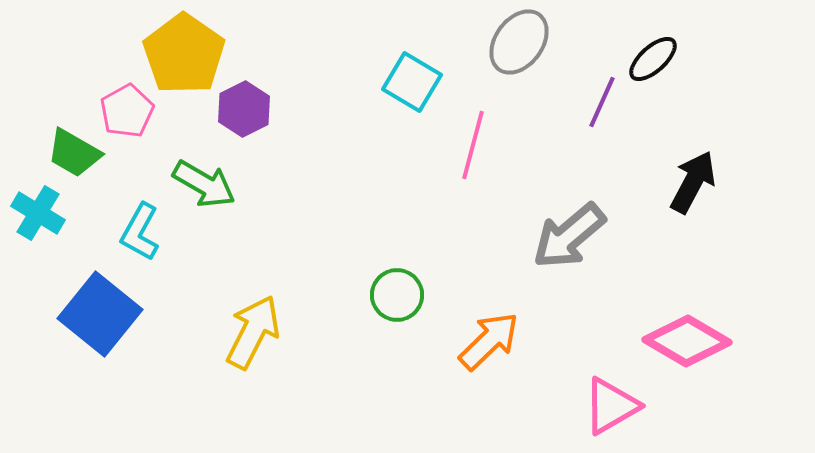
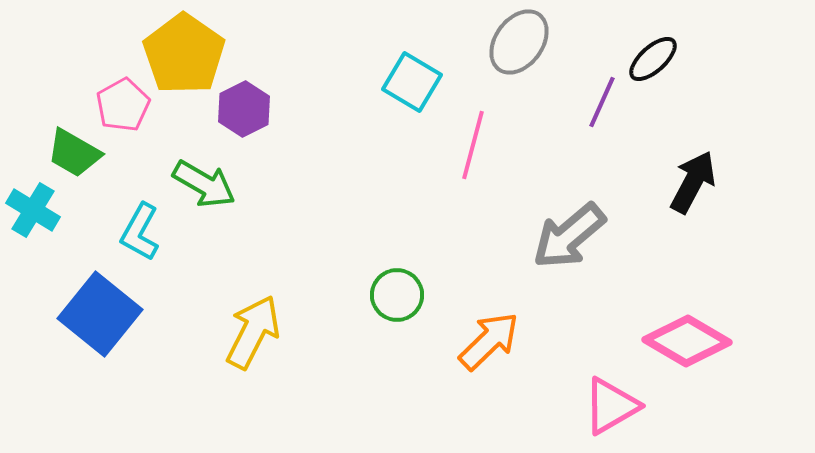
pink pentagon: moved 4 px left, 6 px up
cyan cross: moved 5 px left, 3 px up
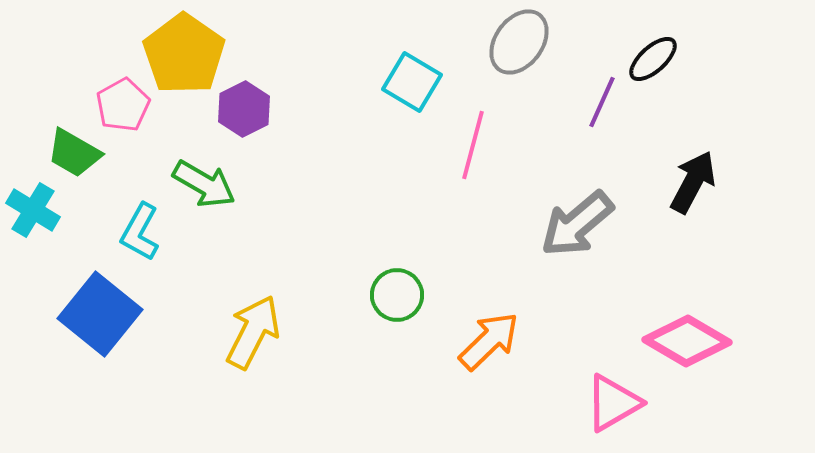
gray arrow: moved 8 px right, 12 px up
pink triangle: moved 2 px right, 3 px up
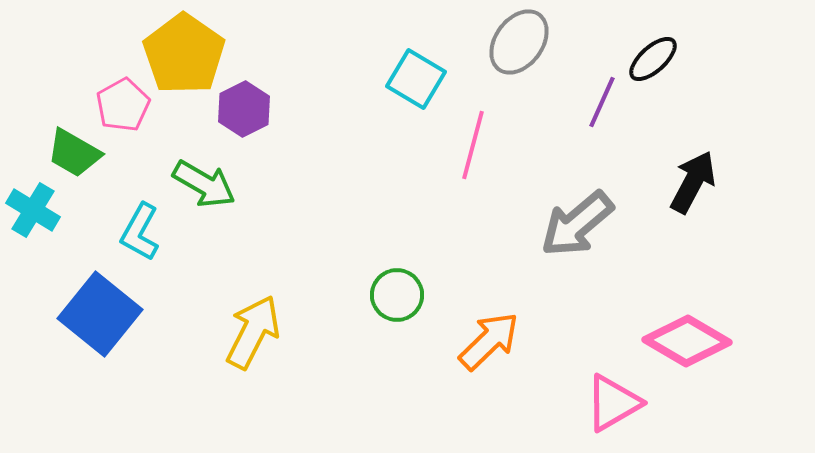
cyan square: moved 4 px right, 3 px up
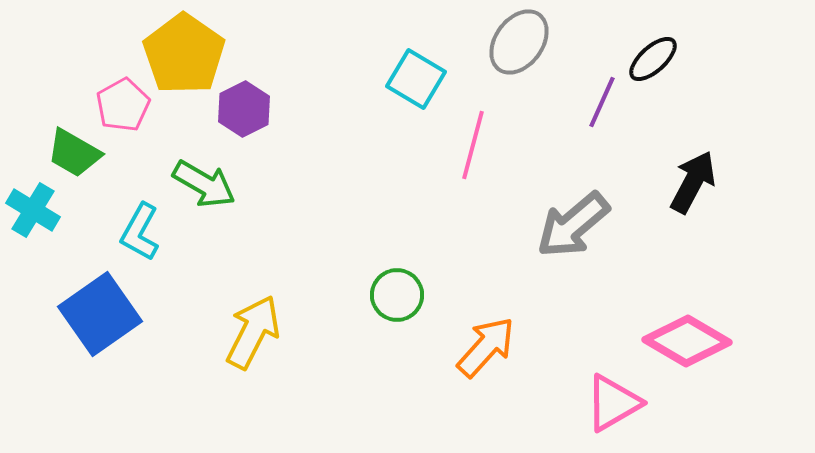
gray arrow: moved 4 px left, 1 px down
blue square: rotated 16 degrees clockwise
orange arrow: moved 3 px left, 6 px down; rotated 4 degrees counterclockwise
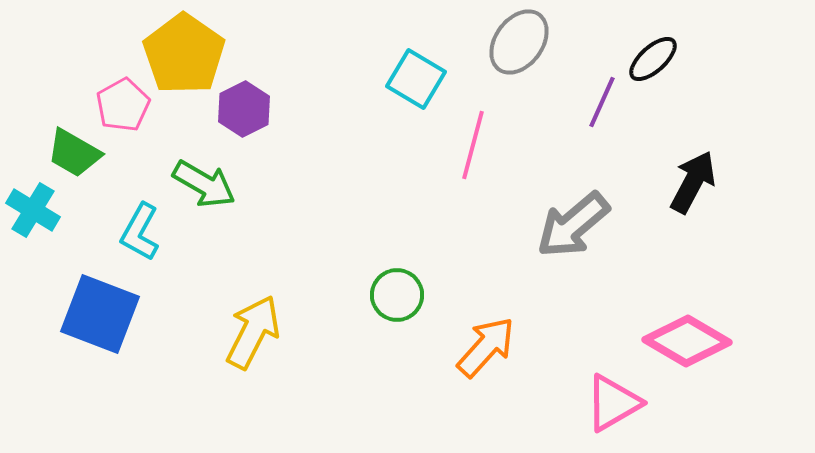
blue square: rotated 34 degrees counterclockwise
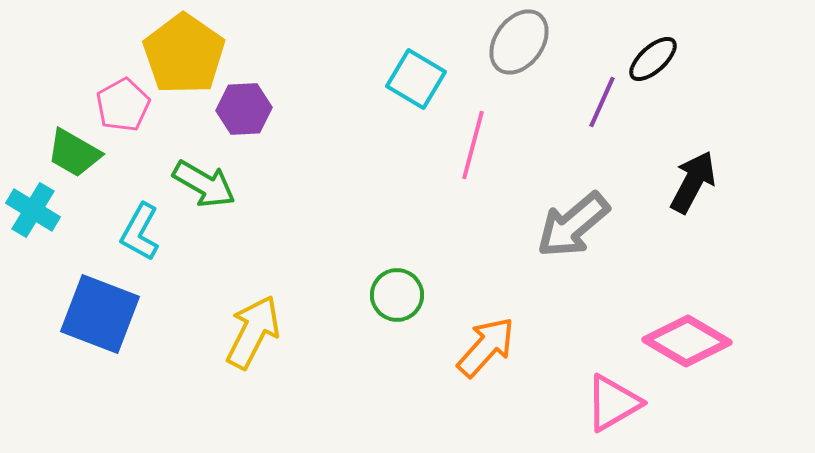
purple hexagon: rotated 24 degrees clockwise
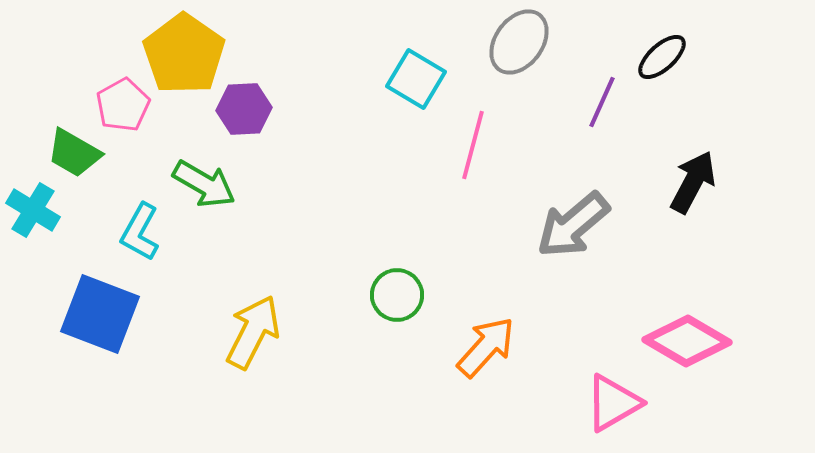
black ellipse: moved 9 px right, 2 px up
